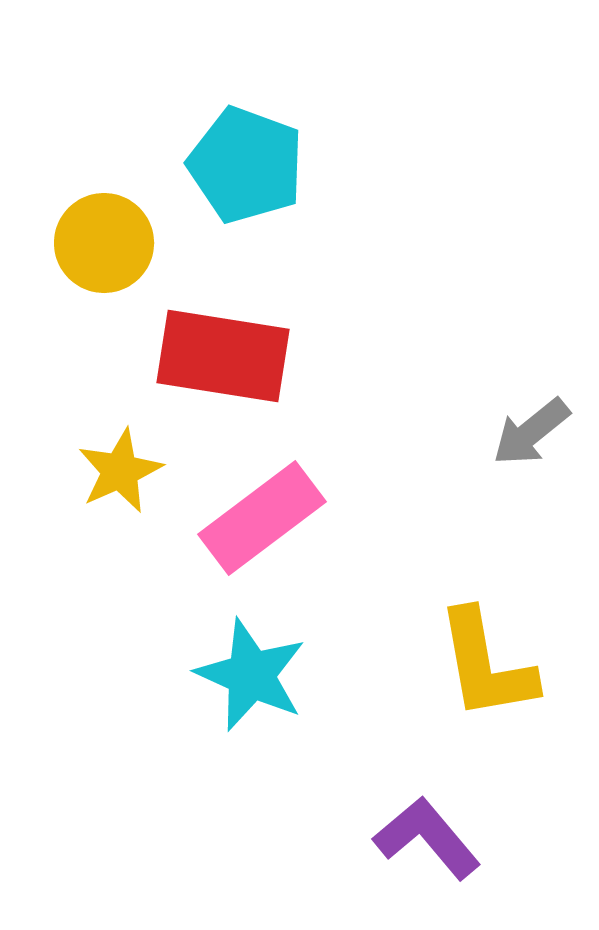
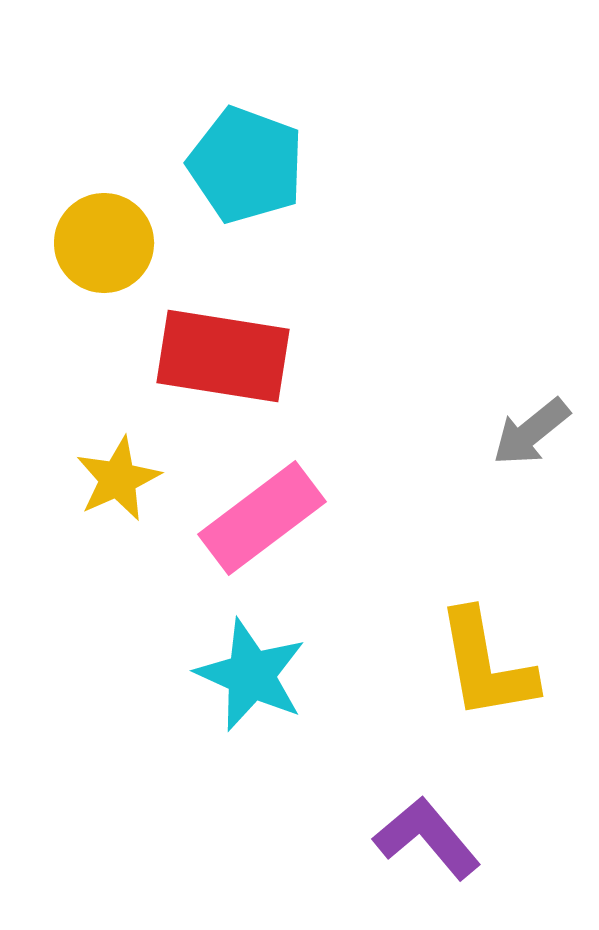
yellow star: moved 2 px left, 8 px down
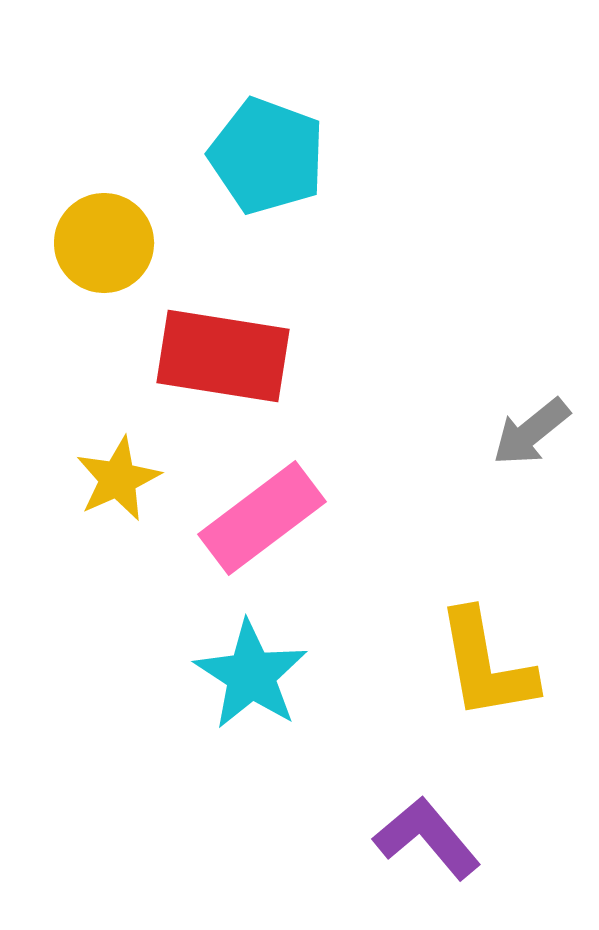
cyan pentagon: moved 21 px right, 9 px up
cyan star: rotated 9 degrees clockwise
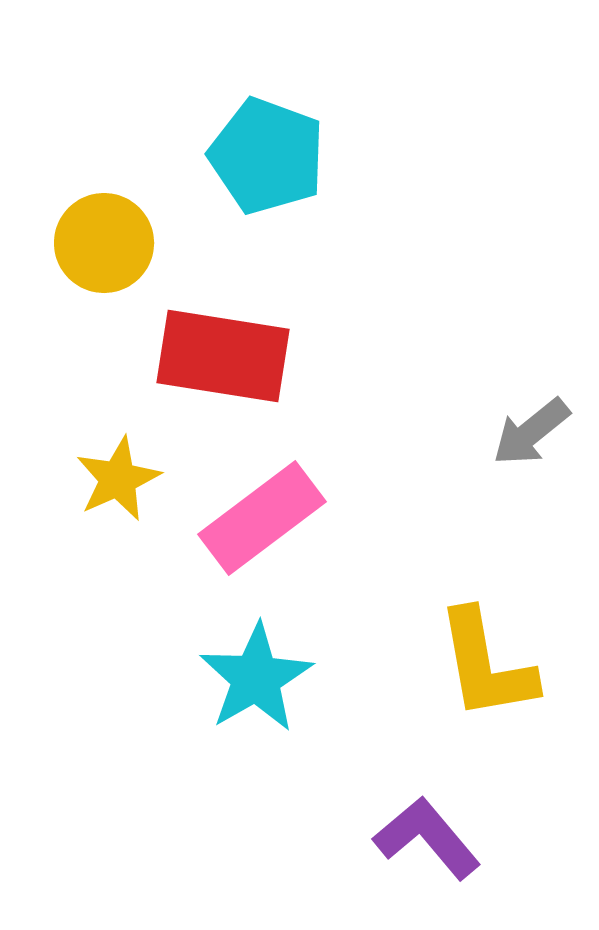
cyan star: moved 5 px right, 3 px down; rotated 9 degrees clockwise
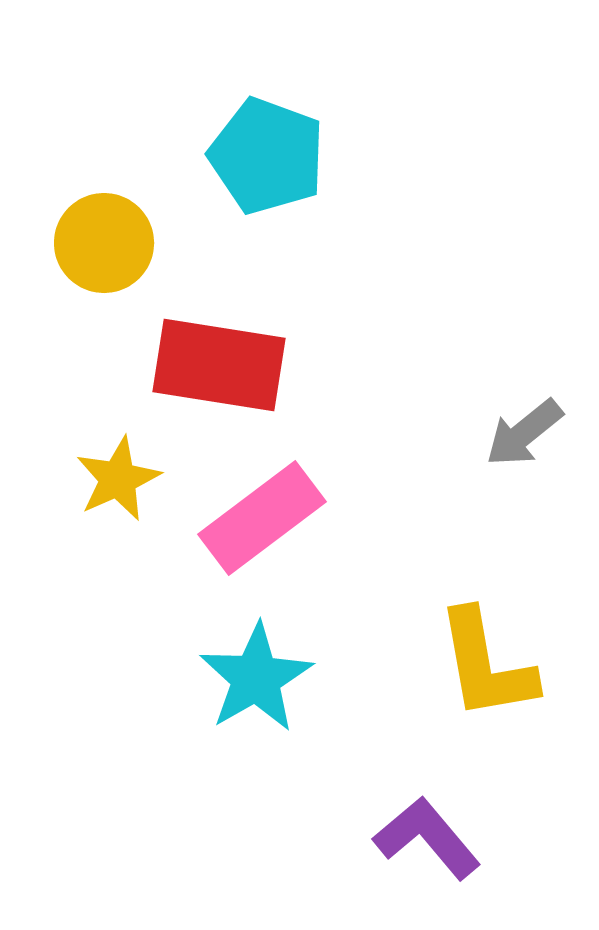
red rectangle: moved 4 px left, 9 px down
gray arrow: moved 7 px left, 1 px down
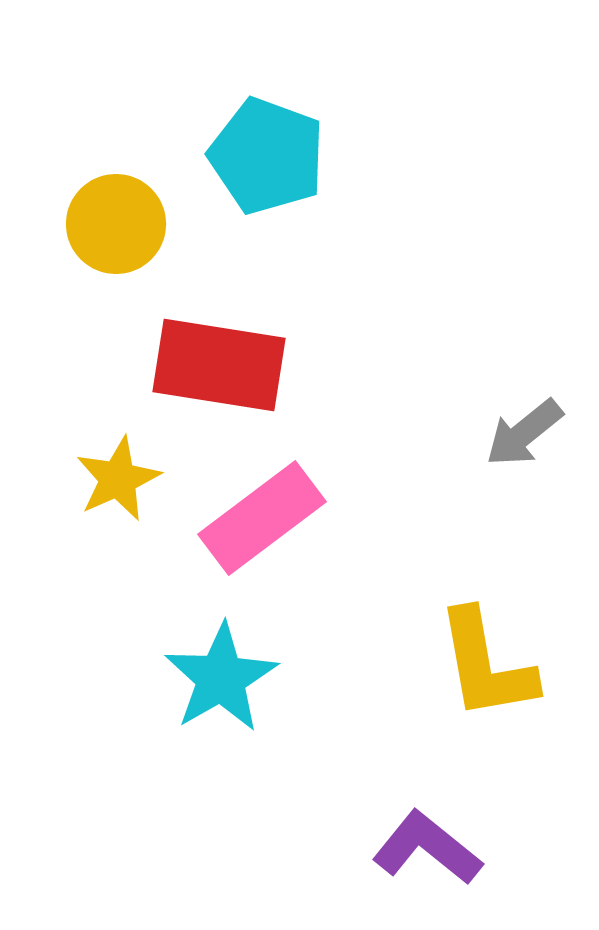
yellow circle: moved 12 px right, 19 px up
cyan star: moved 35 px left
purple L-shape: moved 10 px down; rotated 11 degrees counterclockwise
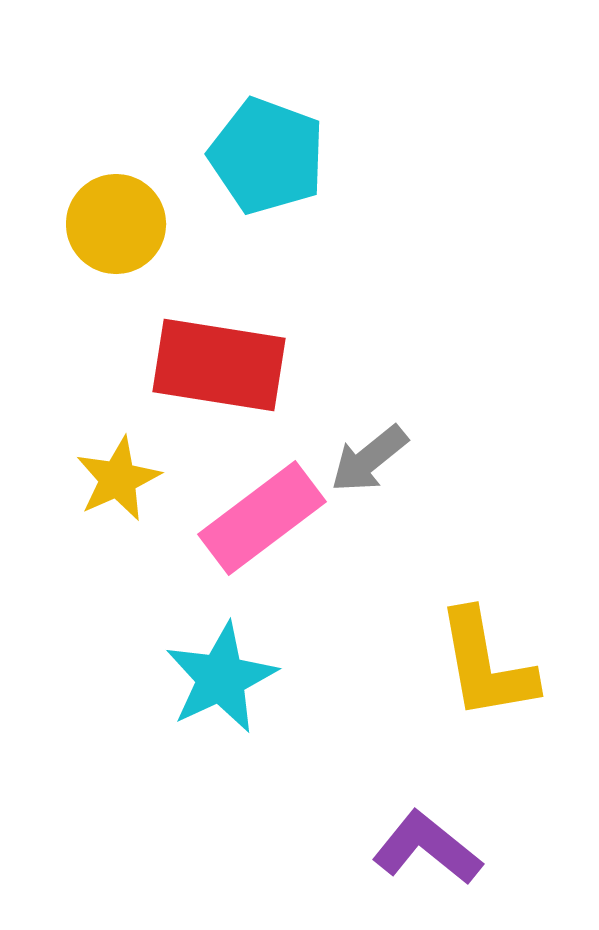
gray arrow: moved 155 px left, 26 px down
cyan star: rotated 5 degrees clockwise
